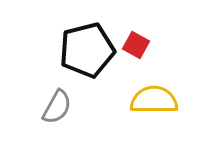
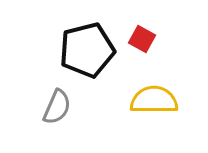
red square: moved 6 px right, 6 px up
gray semicircle: rotated 6 degrees counterclockwise
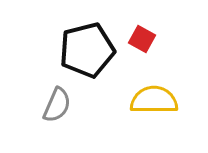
gray semicircle: moved 2 px up
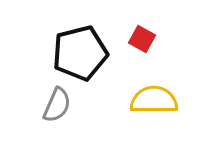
black pentagon: moved 7 px left, 3 px down
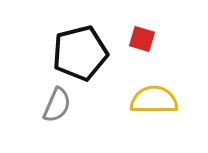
red square: rotated 12 degrees counterclockwise
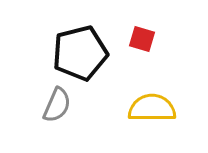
yellow semicircle: moved 2 px left, 8 px down
